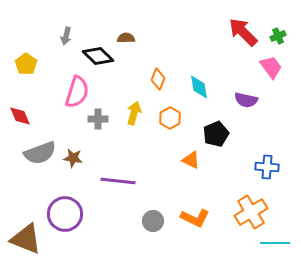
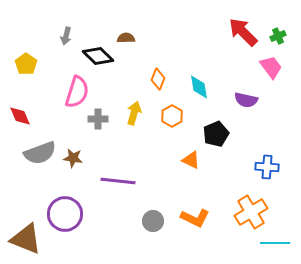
orange hexagon: moved 2 px right, 2 px up
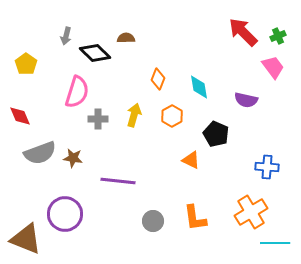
black diamond: moved 3 px left, 3 px up
pink trapezoid: moved 2 px right
yellow arrow: moved 2 px down
black pentagon: rotated 25 degrees counterclockwise
orange L-shape: rotated 56 degrees clockwise
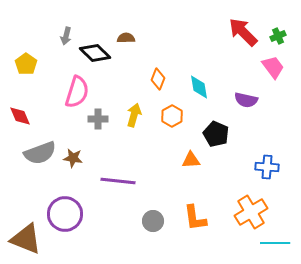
orange triangle: rotated 30 degrees counterclockwise
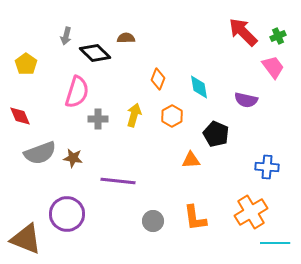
purple circle: moved 2 px right
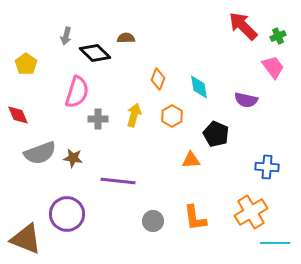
red arrow: moved 6 px up
red diamond: moved 2 px left, 1 px up
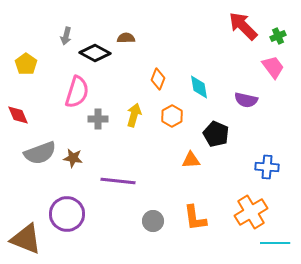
black diamond: rotated 16 degrees counterclockwise
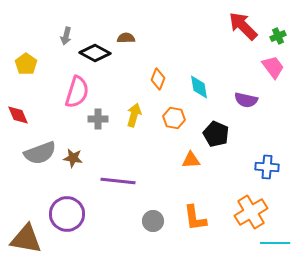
orange hexagon: moved 2 px right, 2 px down; rotated 20 degrees counterclockwise
brown triangle: rotated 12 degrees counterclockwise
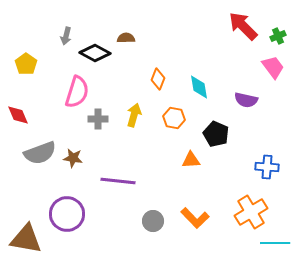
orange L-shape: rotated 36 degrees counterclockwise
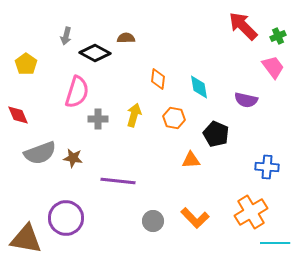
orange diamond: rotated 15 degrees counterclockwise
purple circle: moved 1 px left, 4 px down
